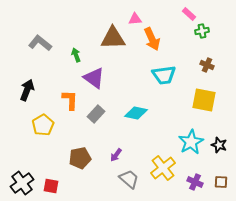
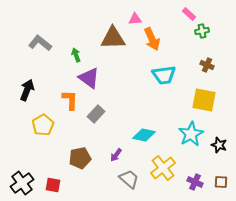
purple triangle: moved 5 px left
cyan diamond: moved 8 px right, 22 px down
cyan star: moved 8 px up
red square: moved 2 px right, 1 px up
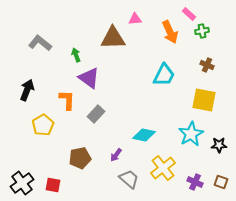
orange arrow: moved 18 px right, 7 px up
cyan trapezoid: rotated 55 degrees counterclockwise
orange L-shape: moved 3 px left
black star: rotated 21 degrees counterclockwise
brown square: rotated 16 degrees clockwise
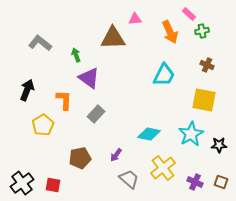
orange L-shape: moved 3 px left
cyan diamond: moved 5 px right, 1 px up
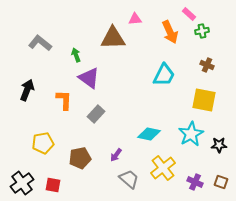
yellow pentagon: moved 18 px down; rotated 20 degrees clockwise
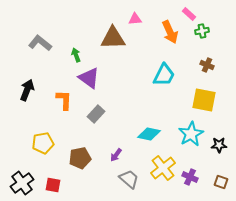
purple cross: moved 5 px left, 5 px up
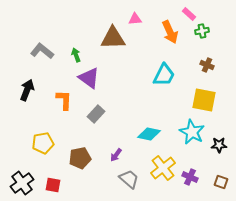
gray L-shape: moved 2 px right, 8 px down
cyan star: moved 1 px right, 2 px up; rotated 15 degrees counterclockwise
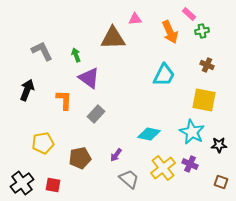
gray L-shape: rotated 25 degrees clockwise
purple cross: moved 13 px up
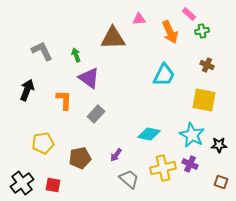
pink triangle: moved 4 px right
cyan star: moved 3 px down
yellow cross: rotated 25 degrees clockwise
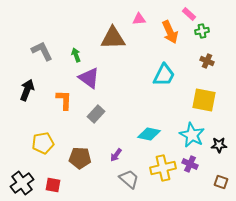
brown cross: moved 4 px up
brown pentagon: rotated 15 degrees clockwise
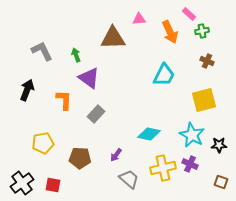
yellow square: rotated 25 degrees counterclockwise
